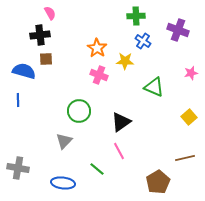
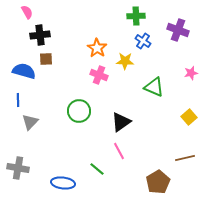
pink semicircle: moved 23 px left, 1 px up
gray triangle: moved 34 px left, 19 px up
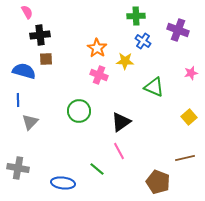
brown pentagon: rotated 20 degrees counterclockwise
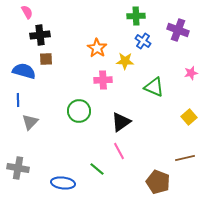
pink cross: moved 4 px right, 5 px down; rotated 24 degrees counterclockwise
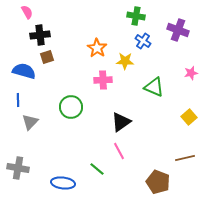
green cross: rotated 12 degrees clockwise
brown square: moved 1 px right, 2 px up; rotated 16 degrees counterclockwise
green circle: moved 8 px left, 4 px up
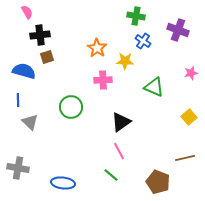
gray triangle: rotated 30 degrees counterclockwise
green line: moved 14 px right, 6 px down
